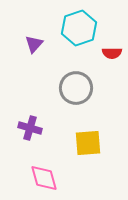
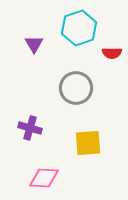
purple triangle: rotated 12 degrees counterclockwise
pink diamond: rotated 72 degrees counterclockwise
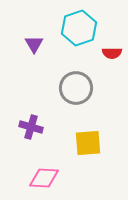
purple cross: moved 1 px right, 1 px up
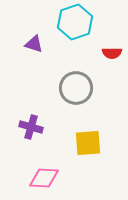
cyan hexagon: moved 4 px left, 6 px up
purple triangle: rotated 42 degrees counterclockwise
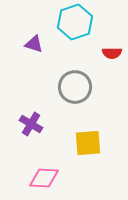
gray circle: moved 1 px left, 1 px up
purple cross: moved 3 px up; rotated 15 degrees clockwise
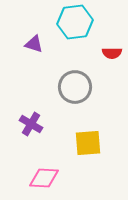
cyan hexagon: rotated 12 degrees clockwise
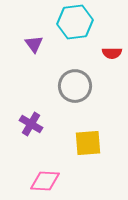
purple triangle: rotated 36 degrees clockwise
gray circle: moved 1 px up
pink diamond: moved 1 px right, 3 px down
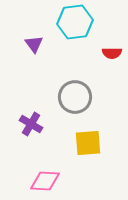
gray circle: moved 11 px down
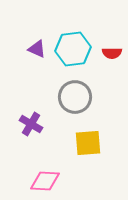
cyan hexagon: moved 2 px left, 27 px down
purple triangle: moved 3 px right, 5 px down; rotated 30 degrees counterclockwise
